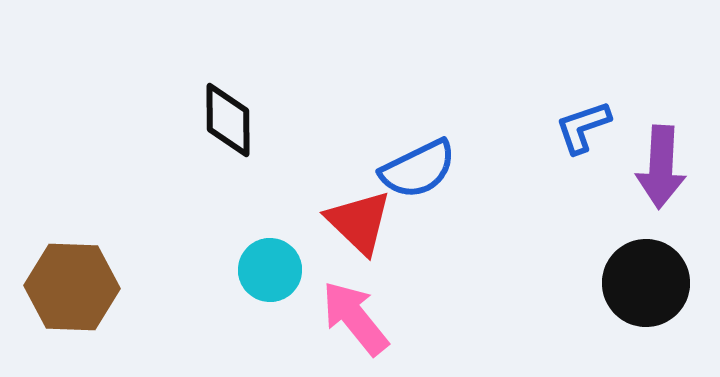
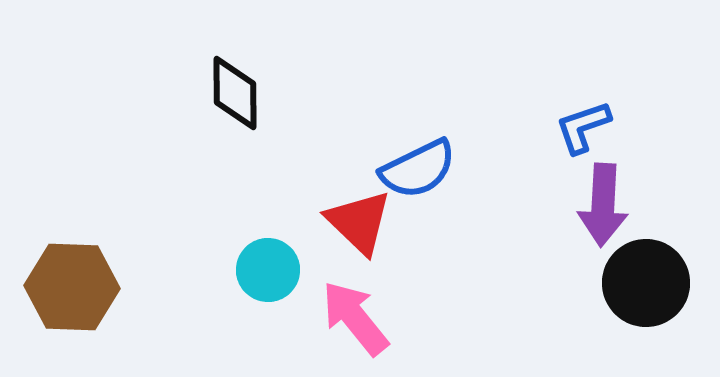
black diamond: moved 7 px right, 27 px up
purple arrow: moved 58 px left, 38 px down
cyan circle: moved 2 px left
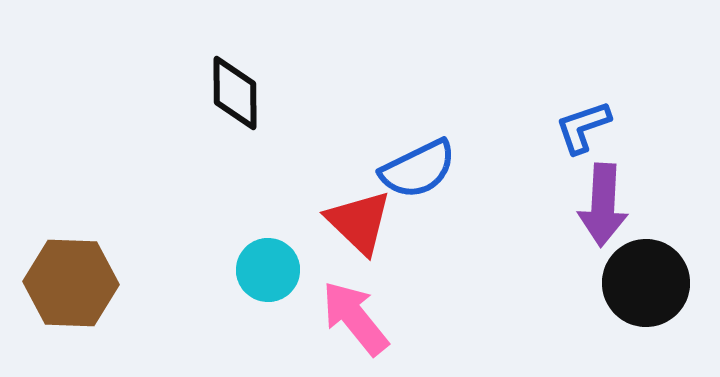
brown hexagon: moved 1 px left, 4 px up
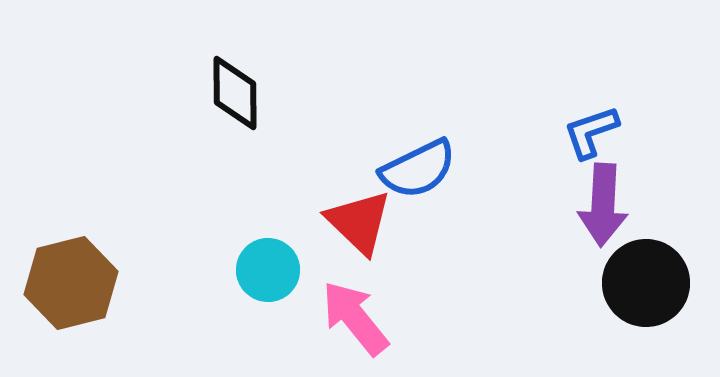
blue L-shape: moved 8 px right, 5 px down
brown hexagon: rotated 16 degrees counterclockwise
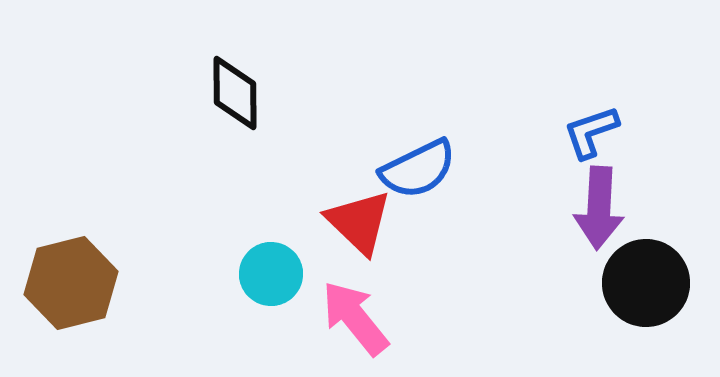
purple arrow: moved 4 px left, 3 px down
cyan circle: moved 3 px right, 4 px down
